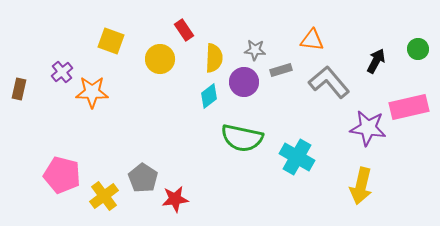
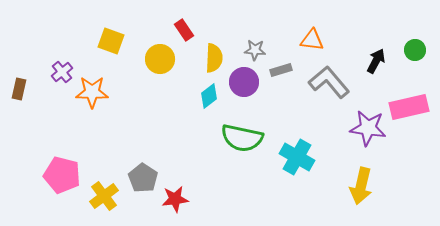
green circle: moved 3 px left, 1 px down
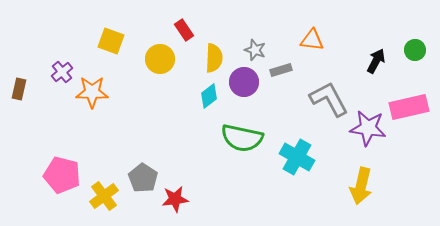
gray star: rotated 15 degrees clockwise
gray L-shape: moved 17 px down; rotated 12 degrees clockwise
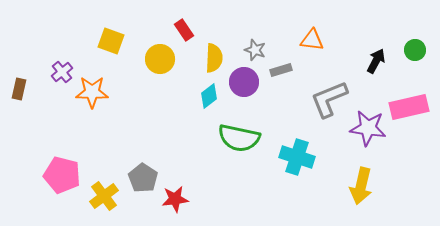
gray L-shape: rotated 84 degrees counterclockwise
green semicircle: moved 3 px left
cyan cross: rotated 12 degrees counterclockwise
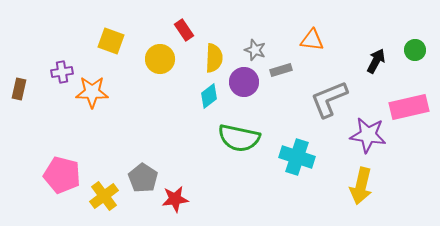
purple cross: rotated 30 degrees clockwise
purple star: moved 7 px down
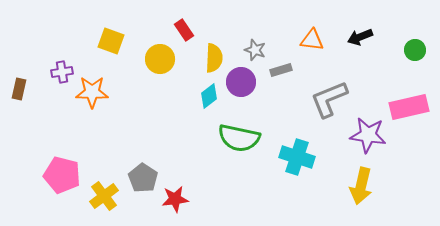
black arrow: moved 16 px left, 24 px up; rotated 140 degrees counterclockwise
purple circle: moved 3 px left
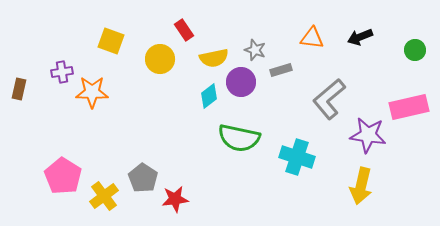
orange triangle: moved 2 px up
yellow semicircle: rotated 76 degrees clockwise
gray L-shape: rotated 18 degrees counterclockwise
pink pentagon: moved 1 px right, 1 px down; rotated 18 degrees clockwise
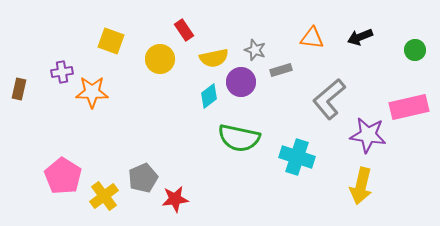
gray pentagon: rotated 16 degrees clockwise
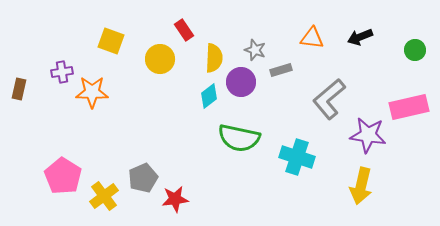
yellow semicircle: rotated 76 degrees counterclockwise
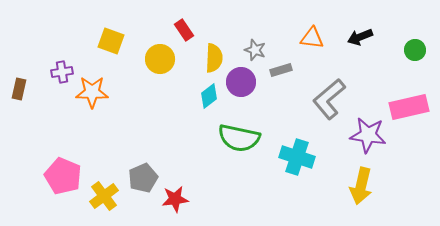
pink pentagon: rotated 9 degrees counterclockwise
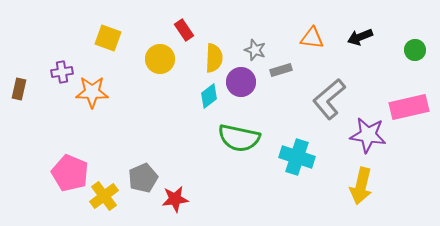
yellow square: moved 3 px left, 3 px up
pink pentagon: moved 7 px right, 3 px up
